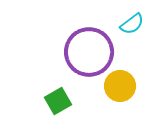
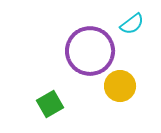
purple circle: moved 1 px right, 1 px up
green square: moved 8 px left, 3 px down
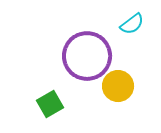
purple circle: moved 3 px left, 5 px down
yellow circle: moved 2 px left
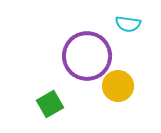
cyan semicircle: moved 4 px left; rotated 45 degrees clockwise
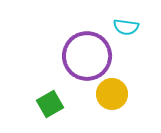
cyan semicircle: moved 2 px left, 3 px down
yellow circle: moved 6 px left, 8 px down
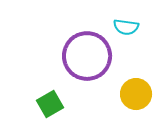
yellow circle: moved 24 px right
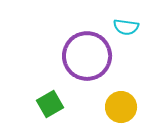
yellow circle: moved 15 px left, 13 px down
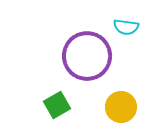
green square: moved 7 px right, 1 px down
